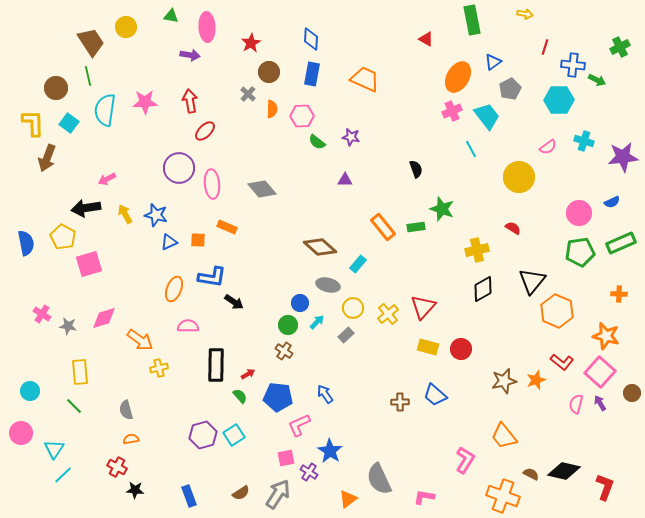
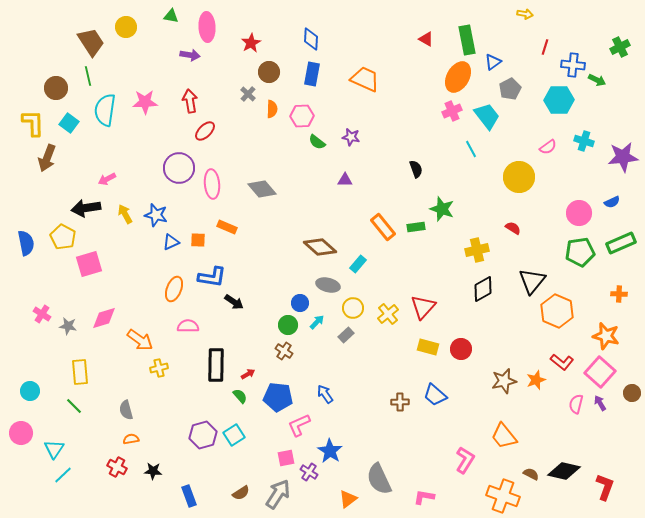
green rectangle at (472, 20): moved 5 px left, 20 px down
blue triangle at (169, 242): moved 2 px right
black star at (135, 490): moved 18 px right, 19 px up
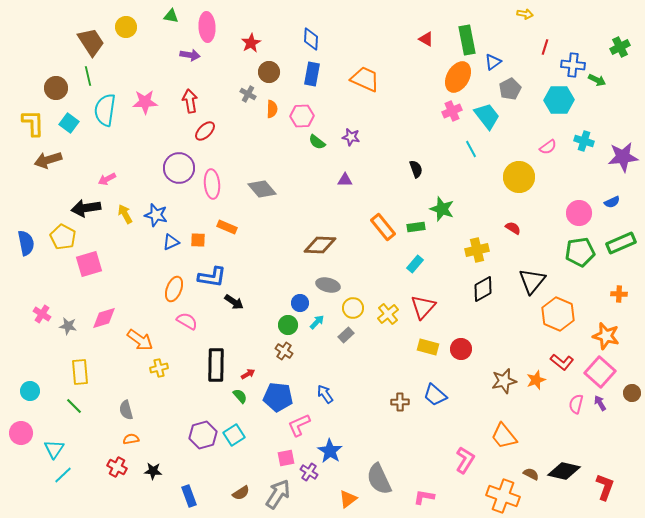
gray cross at (248, 94): rotated 14 degrees counterclockwise
brown arrow at (47, 158): moved 1 px right, 2 px down; rotated 52 degrees clockwise
brown diamond at (320, 247): moved 2 px up; rotated 40 degrees counterclockwise
cyan rectangle at (358, 264): moved 57 px right
orange hexagon at (557, 311): moved 1 px right, 3 px down
pink semicircle at (188, 326): moved 1 px left, 5 px up; rotated 30 degrees clockwise
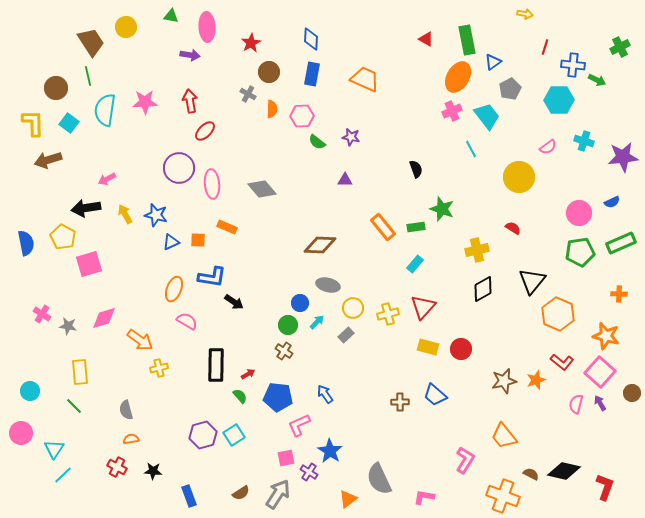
yellow cross at (388, 314): rotated 25 degrees clockwise
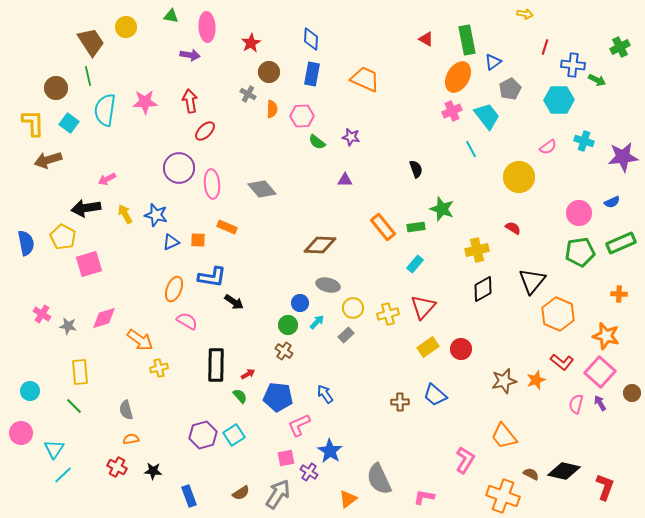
yellow rectangle at (428, 347): rotated 50 degrees counterclockwise
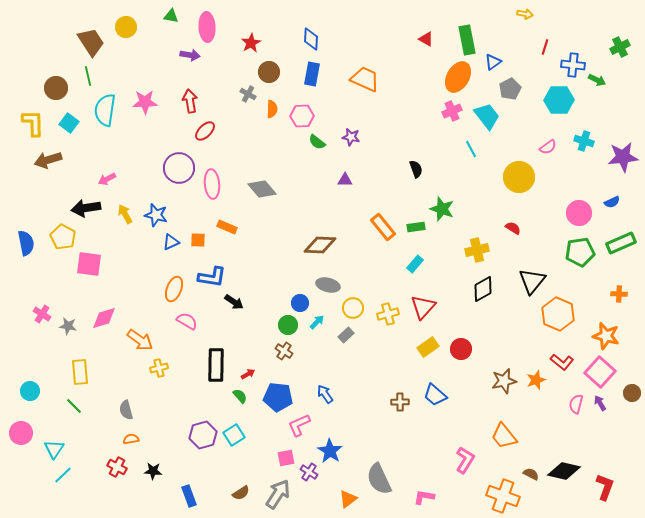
pink square at (89, 264): rotated 24 degrees clockwise
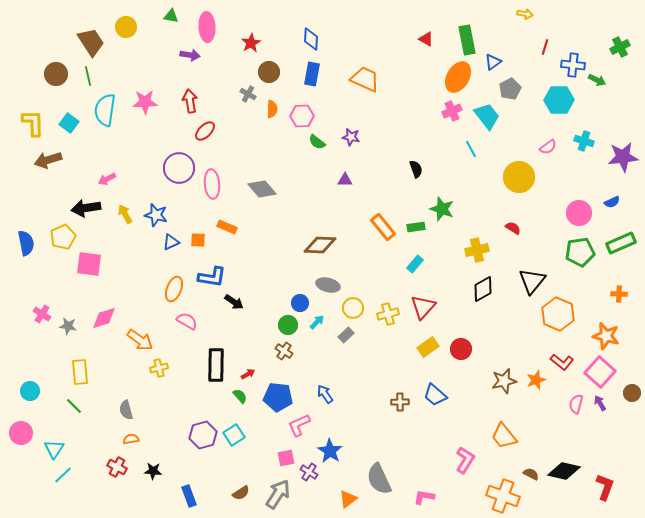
brown circle at (56, 88): moved 14 px up
yellow pentagon at (63, 237): rotated 20 degrees clockwise
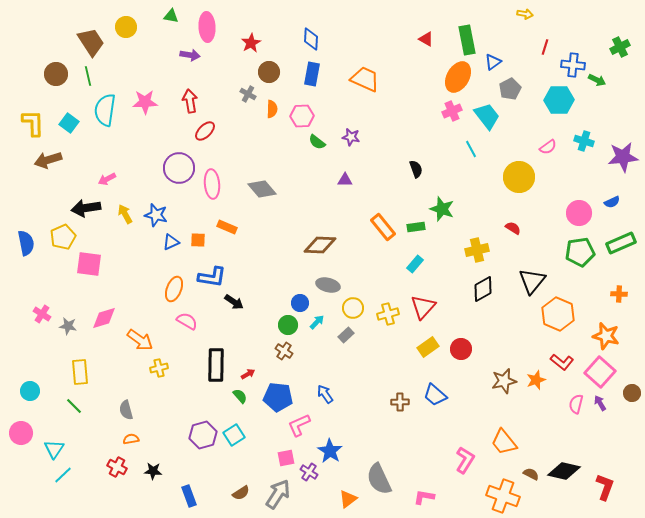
orange trapezoid at (504, 436): moved 6 px down
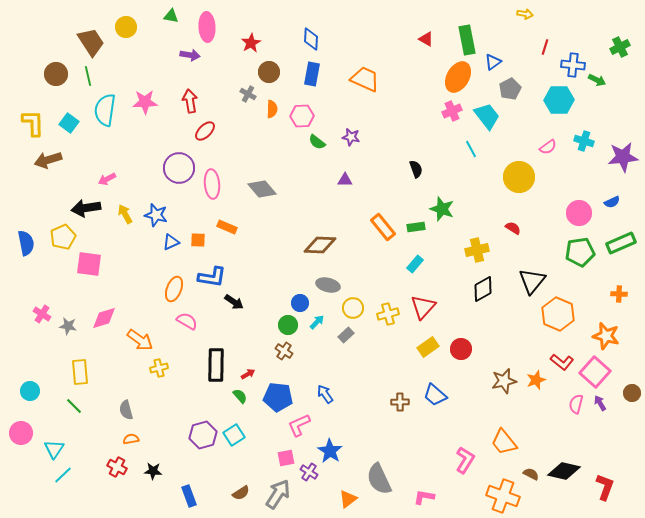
pink square at (600, 372): moved 5 px left
